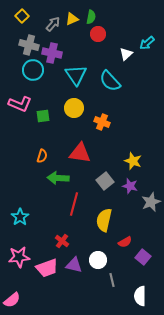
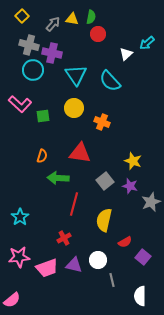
yellow triangle: rotated 32 degrees clockwise
pink L-shape: rotated 20 degrees clockwise
red cross: moved 2 px right, 3 px up; rotated 24 degrees clockwise
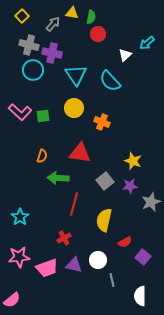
yellow triangle: moved 6 px up
white triangle: moved 1 px left, 1 px down
pink L-shape: moved 8 px down
purple star: rotated 21 degrees counterclockwise
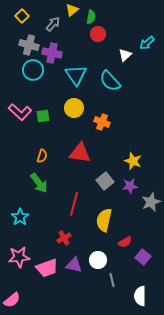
yellow triangle: moved 3 px up; rotated 48 degrees counterclockwise
green arrow: moved 19 px left, 5 px down; rotated 130 degrees counterclockwise
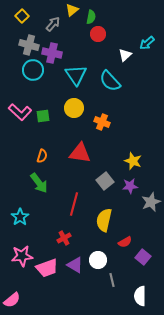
pink star: moved 3 px right, 1 px up
purple triangle: moved 1 px right; rotated 18 degrees clockwise
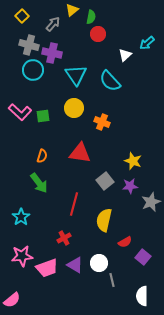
cyan star: moved 1 px right
white circle: moved 1 px right, 3 px down
white semicircle: moved 2 px right
